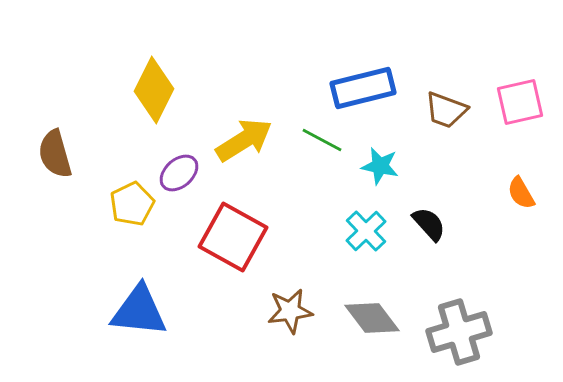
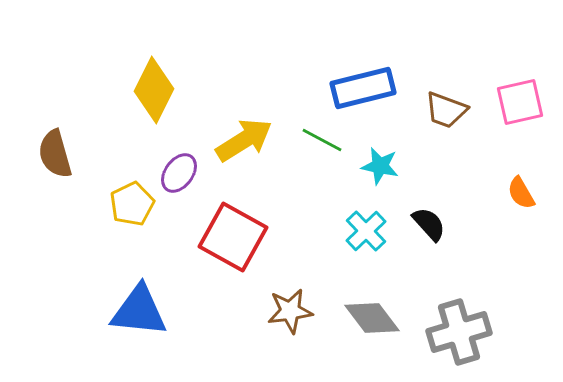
purple ellipse: rotated 12 degrees counterclockwise
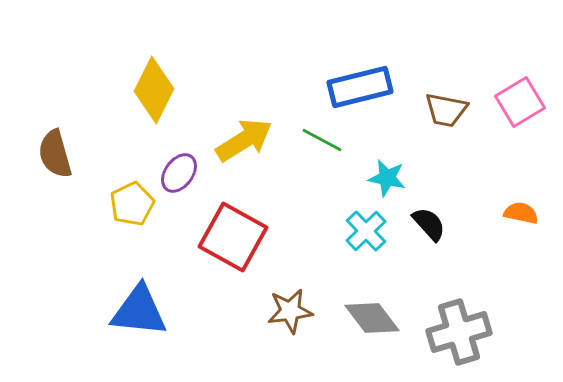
blue rectangle: moved 3 px left, 1 px up
pink square: rotated 18 degrees counterclockwise
brown trapezoid: rotated 9 degrees counterclockwise
cyan star: moved 7 px right, 12 px down
orange semicircle: moved 20 px down; rotated 132 degrees clockwise
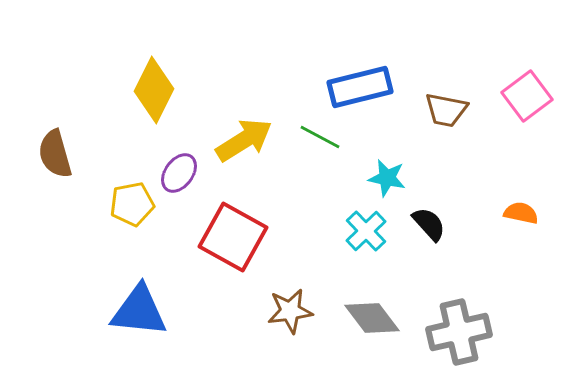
pink square: moved 7 px right, 6 px up; rotated 6 degrees counterclockwise
green line: moved 2 px left, 3 px up
yellow pentagon: rotated 15 degrees clockwise
gray cross: rotated 4 degrees clockwise
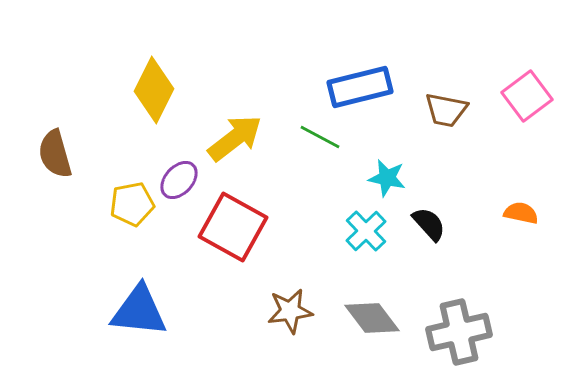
yellow arrow: moved 9 px left, 2 px up; rotated 6 degrees counterclockwise
purple ellipse: moved 7 px down; rotated 6 degrees clockwise
red square: moved 10 px up
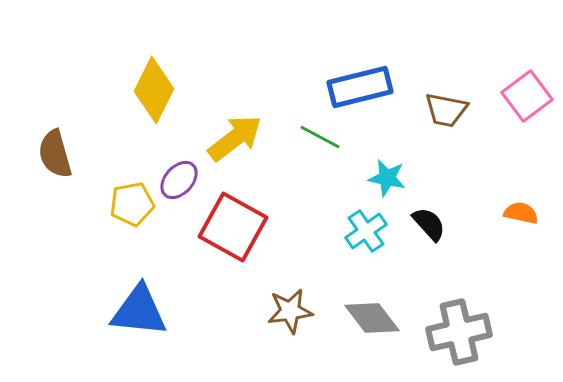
cyan cross: rotated 9 degrees clockwise
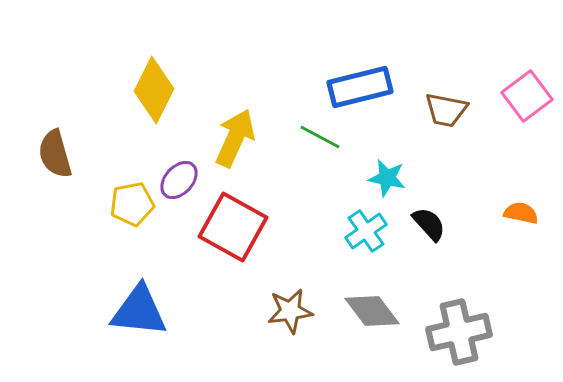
yellow arrow: rotated 28 degrees counterclockwise
gray diamond: moved 7 px up
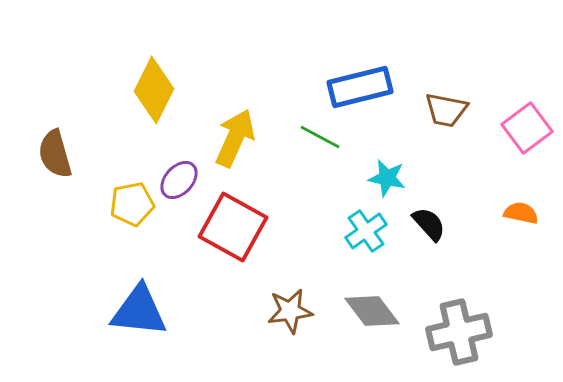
pink square: moved 32 px down
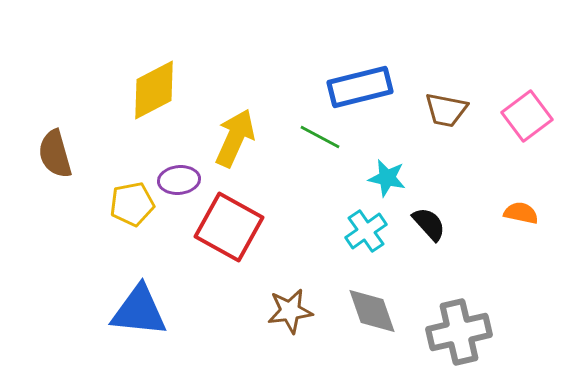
yellow diamond: rotated 36 degrees clockwise
pink square: moved 12 px up
purple ellipse: rotated 42 degrees clockwise
red square: moved 4 px left
gray diamond: rotated 18 degrees clockwise
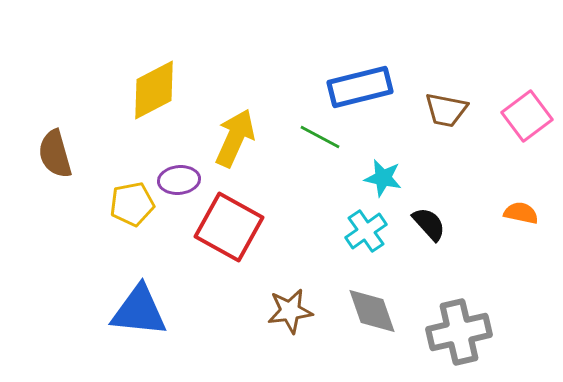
cyan star: moved 4 px left
